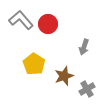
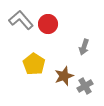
gray cross: moved 2 px left, 3 px up
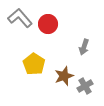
gray L-shape: moved 1 px left, 2 px up
